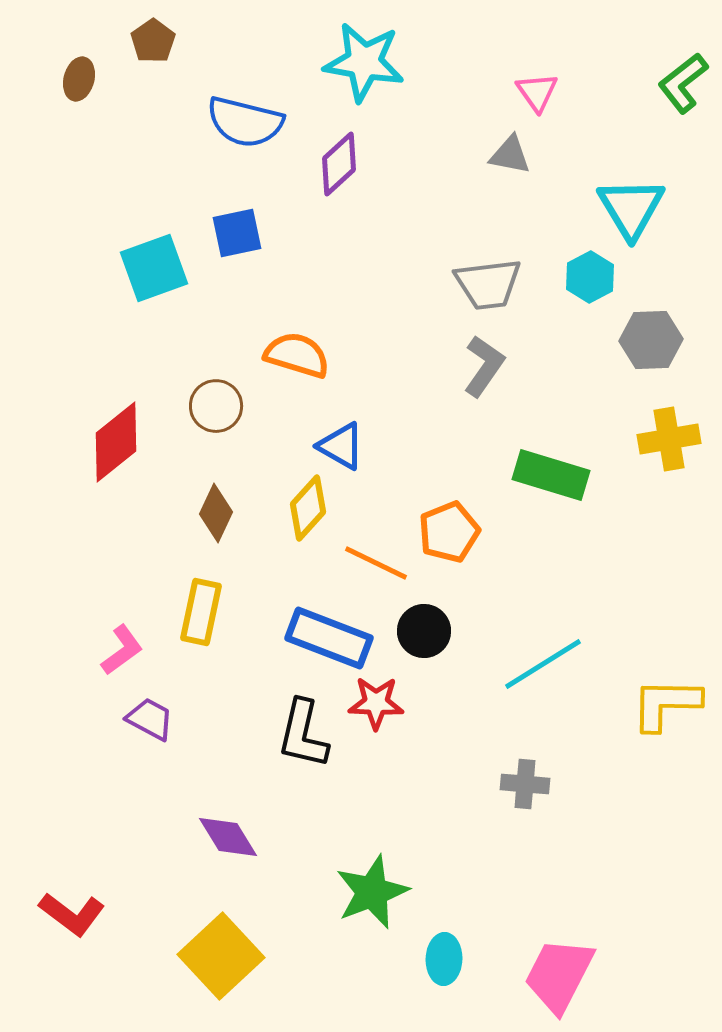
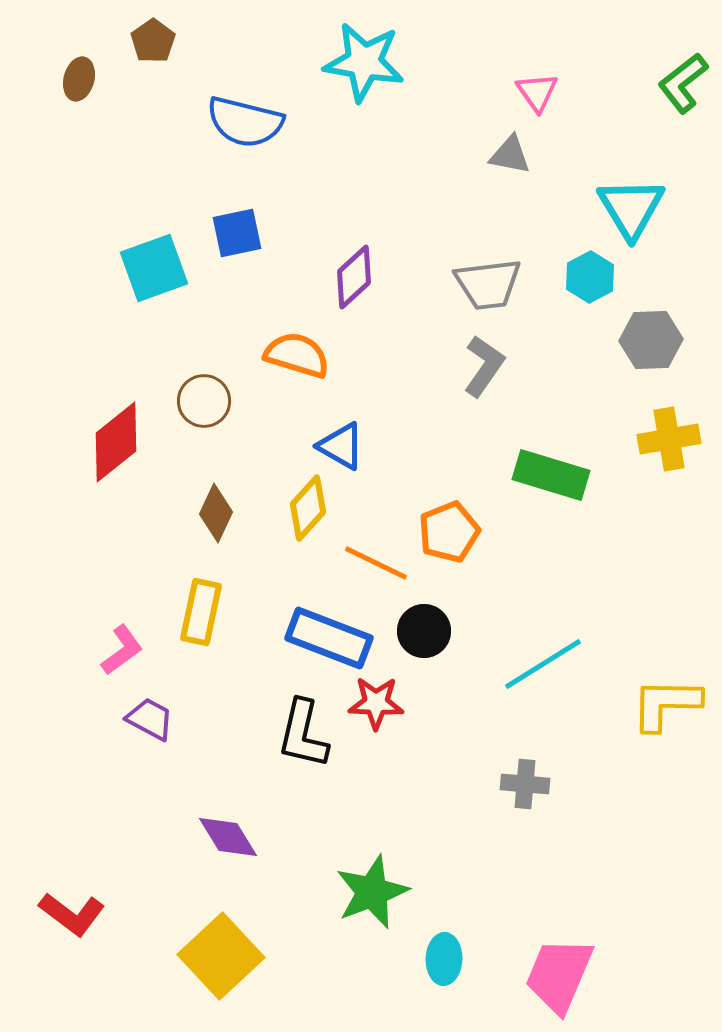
purple diamond at (339, 164): moved 15 px right, 113 px down
brown circle at (216, 406): moved 12 px left, 5 px up
pink trapezoid at (559, 975): rotated 4 degrees counterclockwise
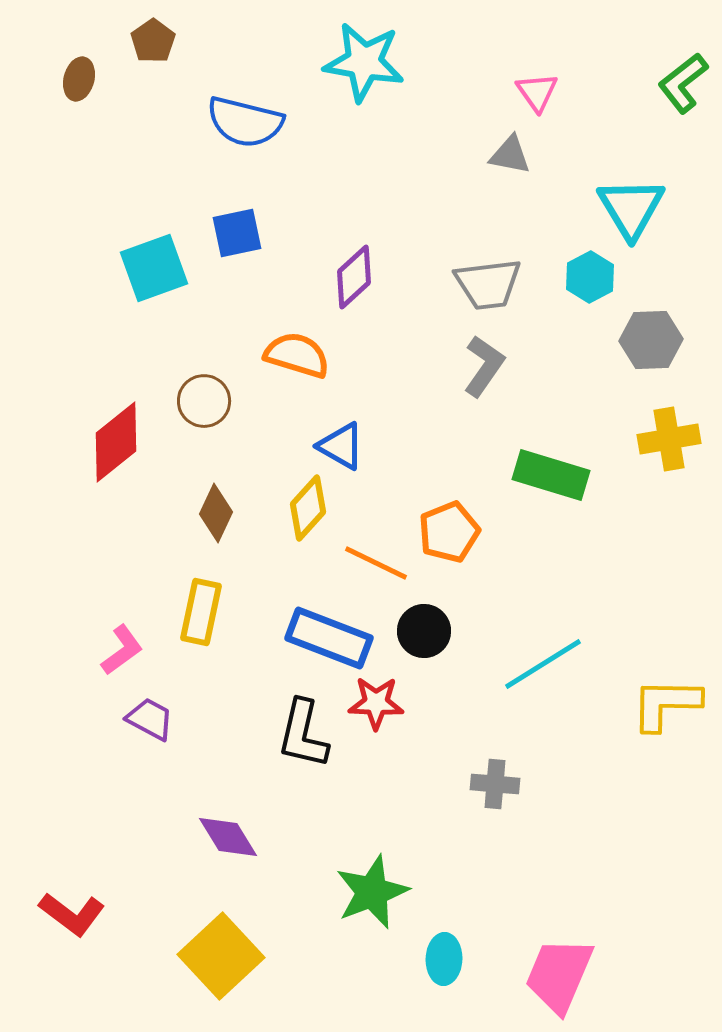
gray cross at (525, 784): moved 30 px left
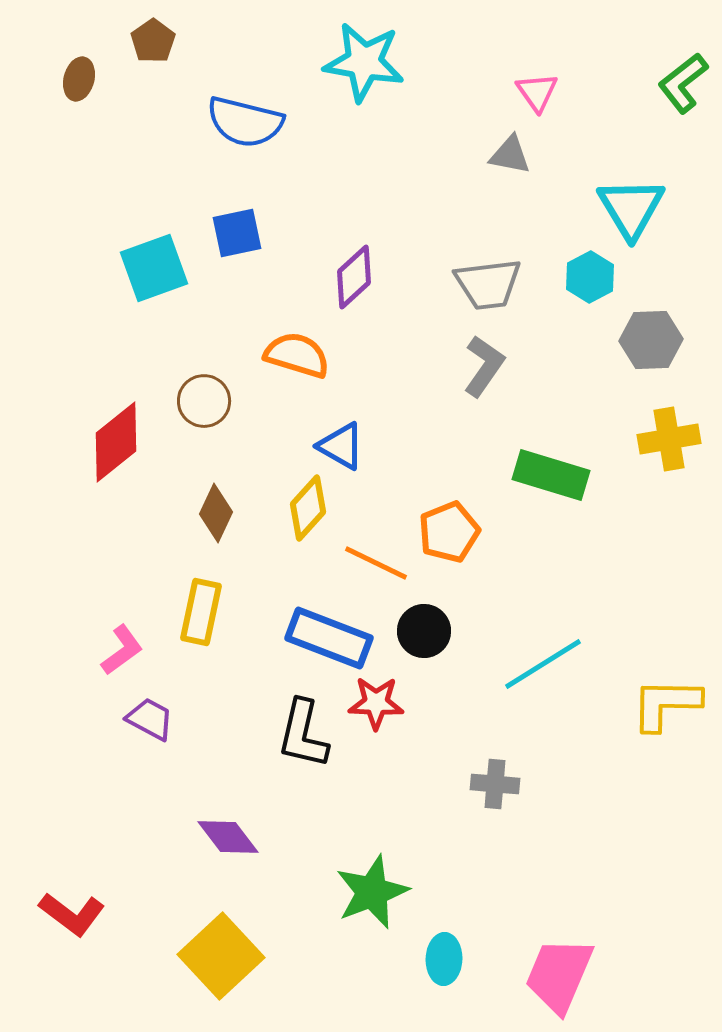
purple diamond at (228, 837): rotated 6 degrees counterclockwise
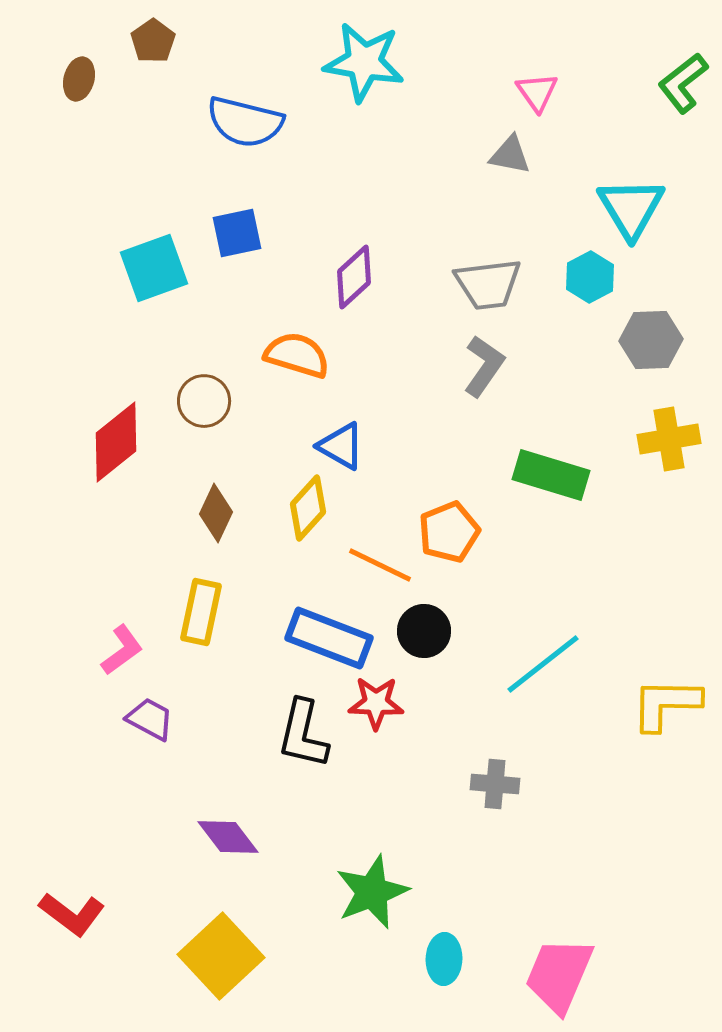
orange line at (376, 563): moved 4 px right, 2 px down
cyan line at (543, 664): rotated 6 degrees counterclockwise
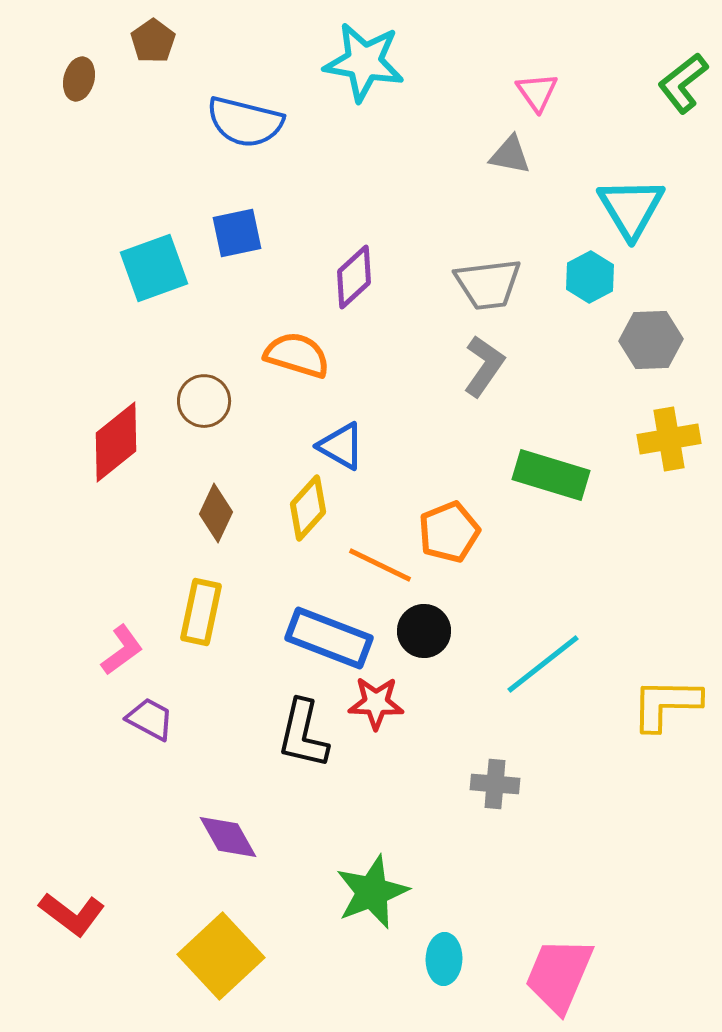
purple diamond at (228, 837): rotated 8 degrees clockwise
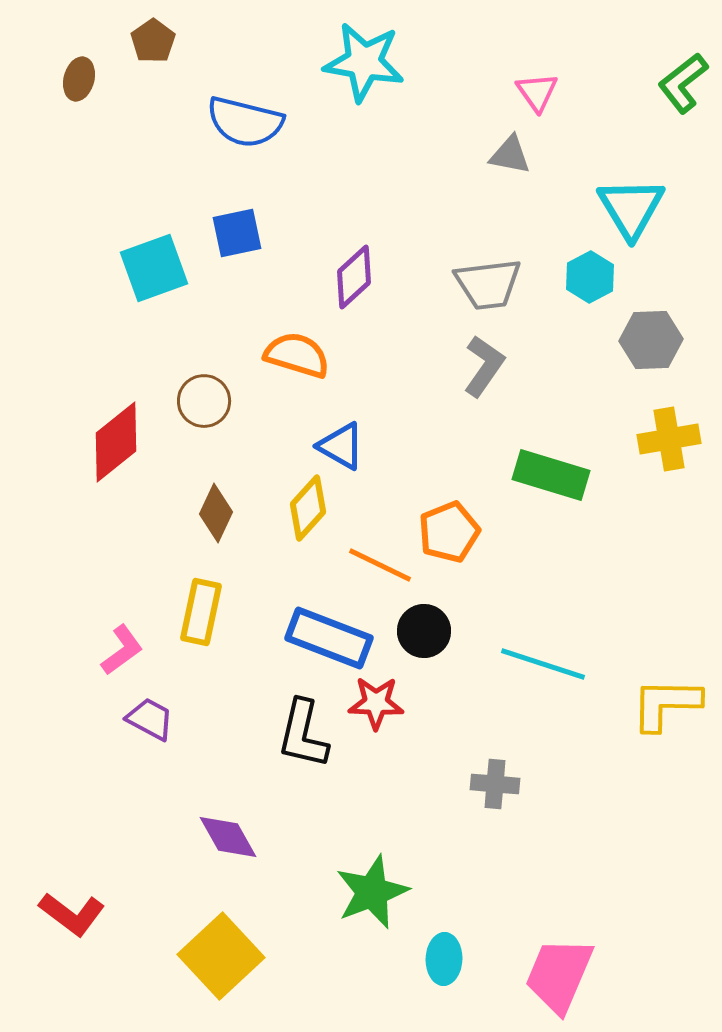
cyan line at (543, 664): rotated 56 degrees clockwise
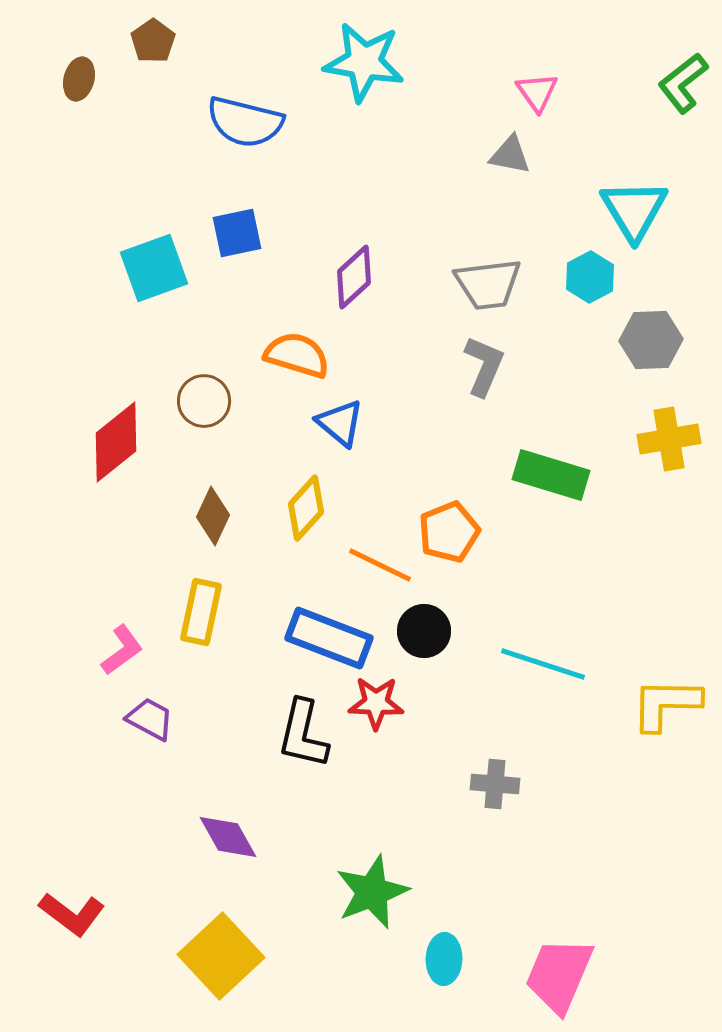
cyan triangle at (631, 208): moved 3 px right, 2 px down
gray L-shape at (484, 366): rotated 12 degrees counterclockwise
blue triangle at (341, 446): moved 1 px left, 23 px up; rotated 10 degrees clockwise
yellow diamond at (308, 508): moved 2 px left
brown diamond at (216, 513): moved 3 px left, 3 px down
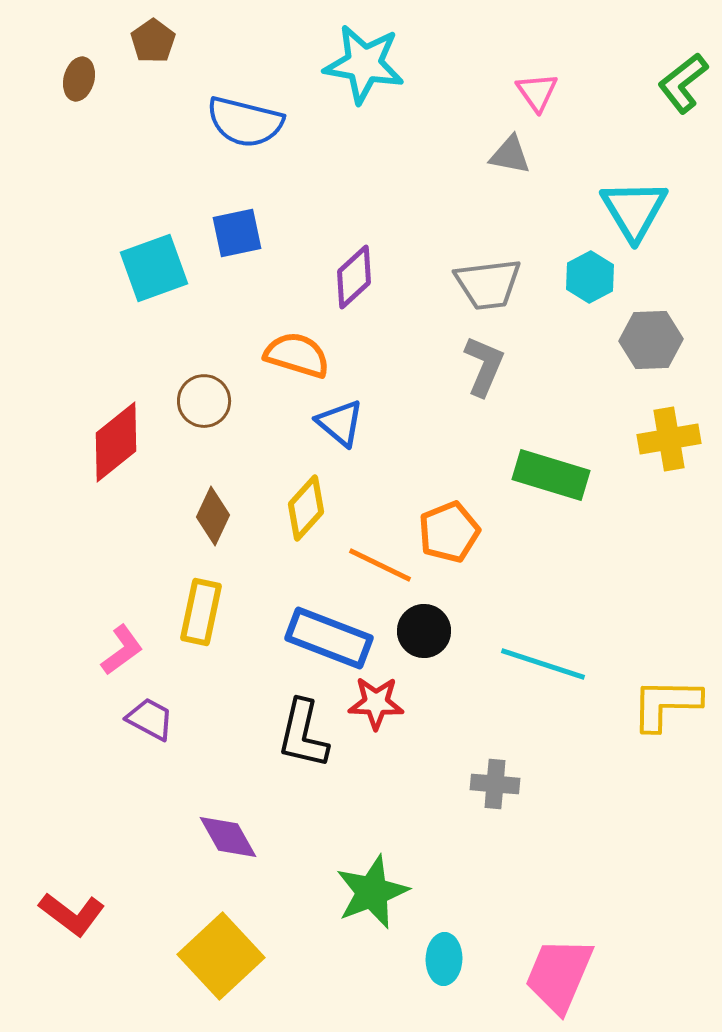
cyan star at (364, 62): moved 2 px down
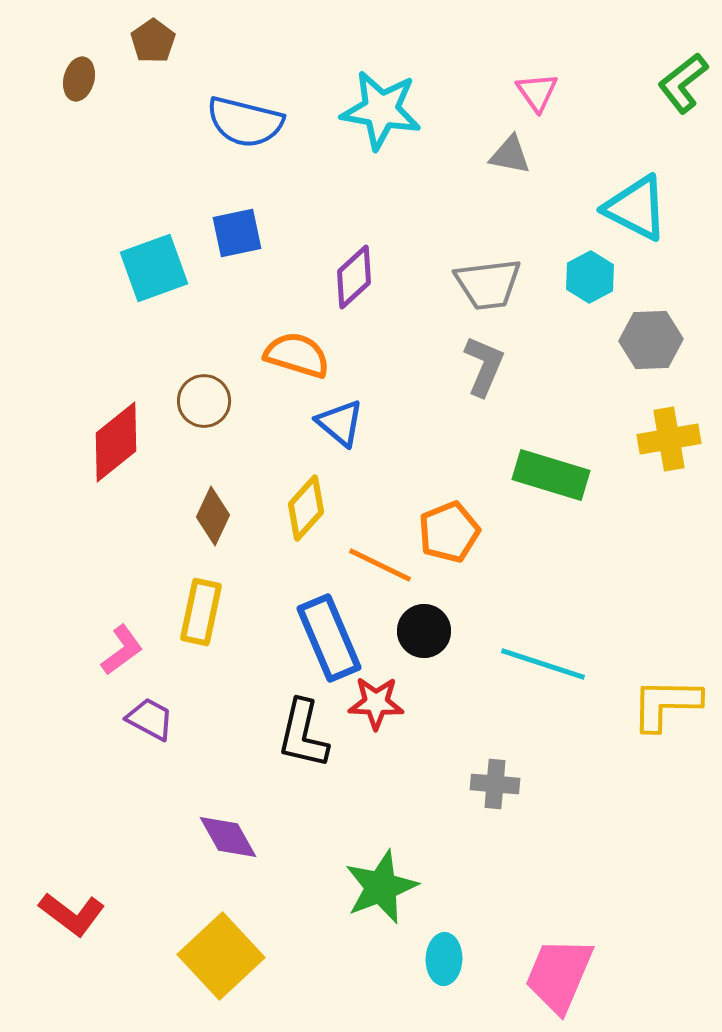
cyan star at (364, 64): moved 17 px right, 46 px down
cyan triangle at (634, 210): moved 2 px right, 2 px up; rotated 32 degrees counterclockwise
blue rectangle at (329, 638): rotated 46 degrees clockwise
green star at (372, 892): moved 9 px right, 5 px up
